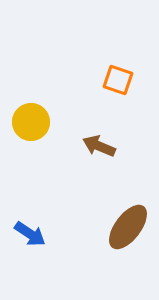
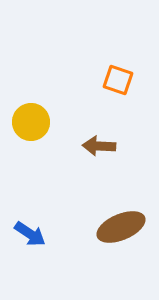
brown arrow: rotated 20 degrees counterclockwise
brown ellipse: moved 7 px left; rotated 30 degrees clockwise
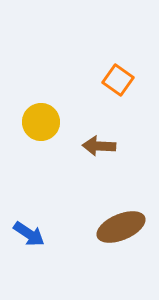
orange square: rotated 16 degrees clockwise
yellow circle: moved 10 px right
blue arrow: moved 1 px left
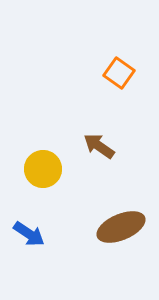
orange square: moved 1 px right, 7 px up
yellow circle: moved 2 px right, 47 px down
brown arrow: rotated 32 degrees clockwise
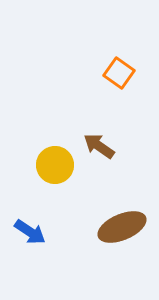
yellow circle: moved 12 px right, 4 px up
brown ellipse: moved 1 px right
blue arrow: moved 1 px right, 2 px up
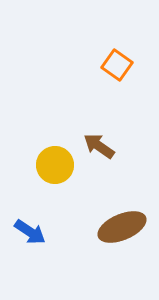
orange square: moved 2 px left, 8 px up
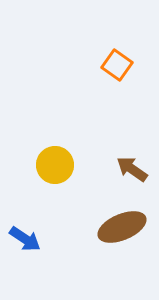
brown arrow: moved 33 px right, 23 px down
blue arrow: moved 5 px left, 7 px down
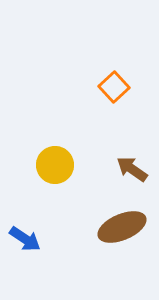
orange square: moved 3 px left, 22 px down; rotated 12 degrees clockwise
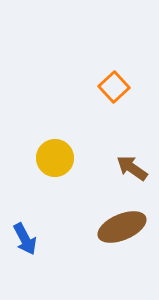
yellow circle: moved 7 px up
brown arrow: moved 1 px up
blue arrow: rotated 28 degrees clockwise
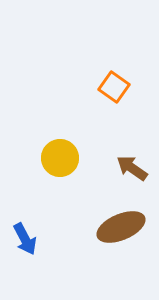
orange square: rotated 12 degrees counterclockwise
yellow circle: moved 5 px right
brown ellipse: moved 1 px left
